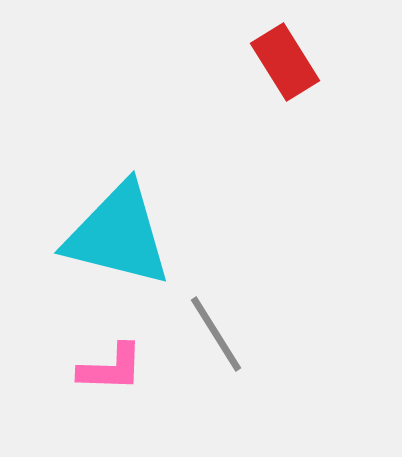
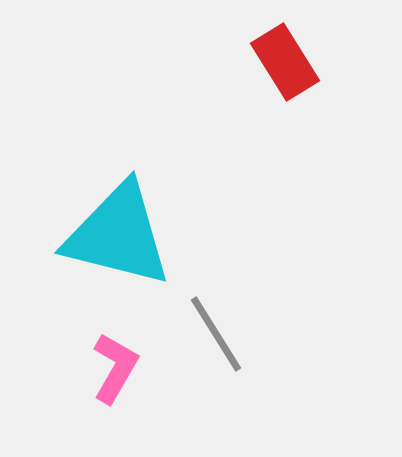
pink L-shape: moved 4 px right; rotated 62 degrees counterclockwise
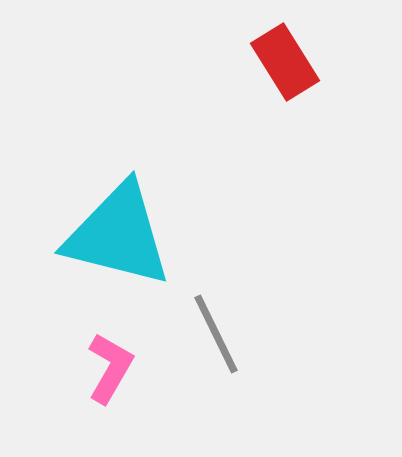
gray line: rotated 6 degrees clockwise
pink L-shape: moved 5 px left
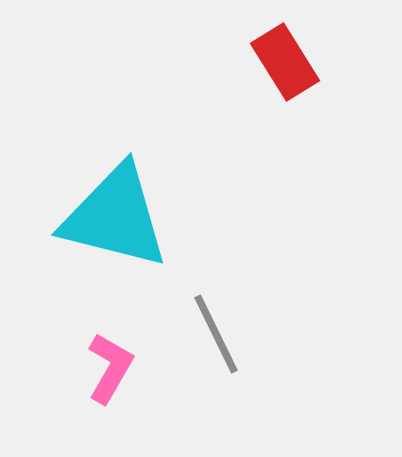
cyan triangle: moved 3 px left, 18 px up
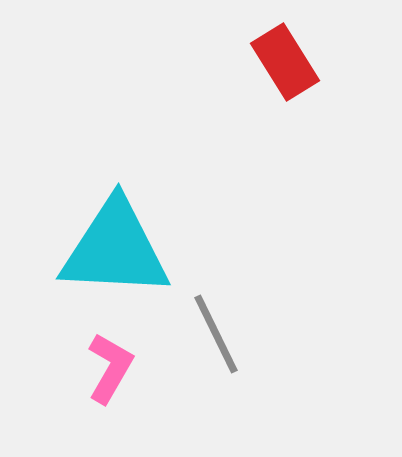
cyan triangle: moved 32 px down; rotated 11 degrees counterclockwise
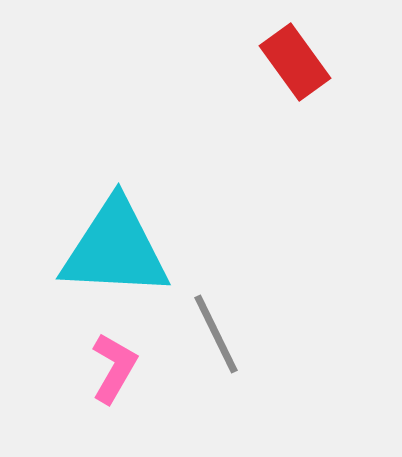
red rectangle: moved 10 px right; rotated 4 degrees counterclockwise
pink L-shape: moved 4 px right
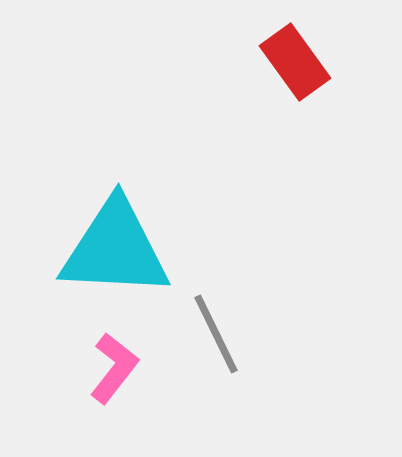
pink L-shape: rotated 8 degrees clockwise
